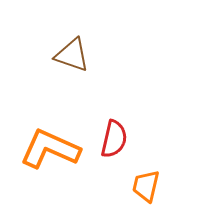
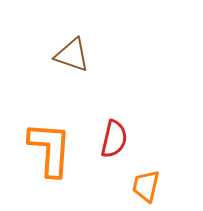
orange L-shape: rotated 70 degrees clockwise
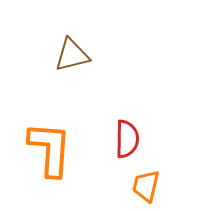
brown triangle: rotated 33 degrees counterclockwise
red semicircle: moved 13 px right; rotated 12 degrees counterclockwise
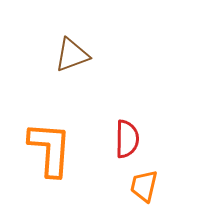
brown triangle: rotated 6 degrees counterclockwise
orange trapezoid: moved 2 px left
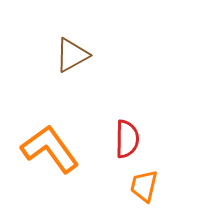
brown triangle: rotated 9 degrees counterclockwise
orange L-shape: rotated 40 degrees counterclockwise
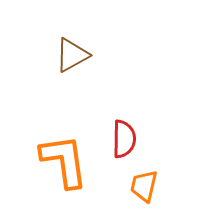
red semicircle: moved 3 px left
orange L-shape: moved 14 px right, 12 px down; rotated 28 degrees clockwise
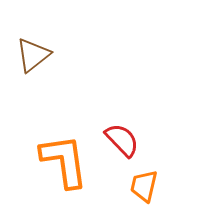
brown triangle: moved 39 px left; rotated 9 degrees counterclockwise
red semicircle: moved 2 px left, 1 px down; rotated 45 degrees counterclockwise
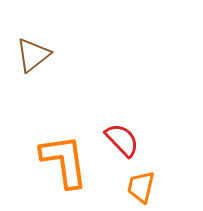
orange trapezoid: moved 3 px left, 1 px down
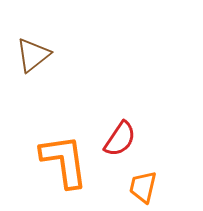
red semicircle: moved 2 px left, 1 px up; rotated 78 degrees clockwise
orange trapezoid: moved 2 px right
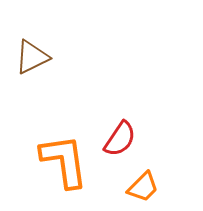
brown triangle: moved 1 px left, 2 px down; rotated 12 degrees clockwise
orange trapezoid: rotated 148 degrees counterclockwise
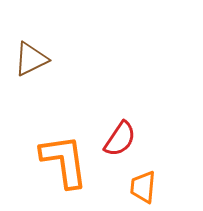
brown triangle: moved 1 px left, 2 px down
orange trapezoid: rotated 140 degrees clockwise
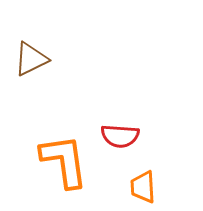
red semicircle: moved 3 px up; rotated 60 degrees clockwise
orange trapezoid: rotated 8 degrees counterclockwise
